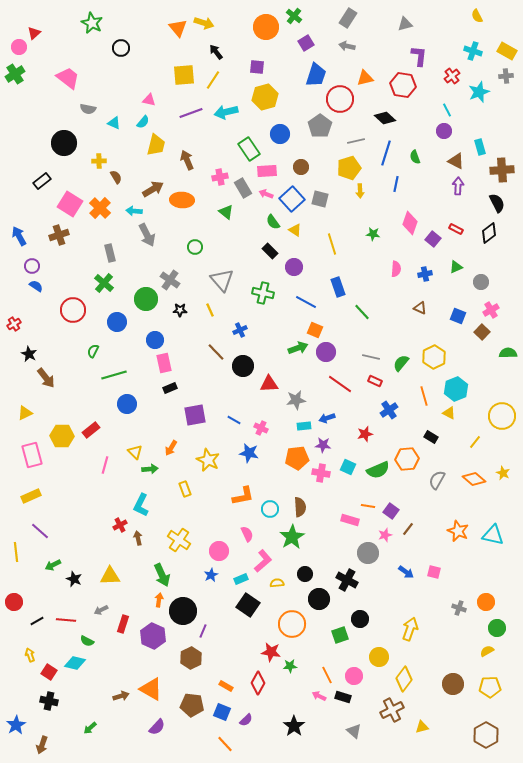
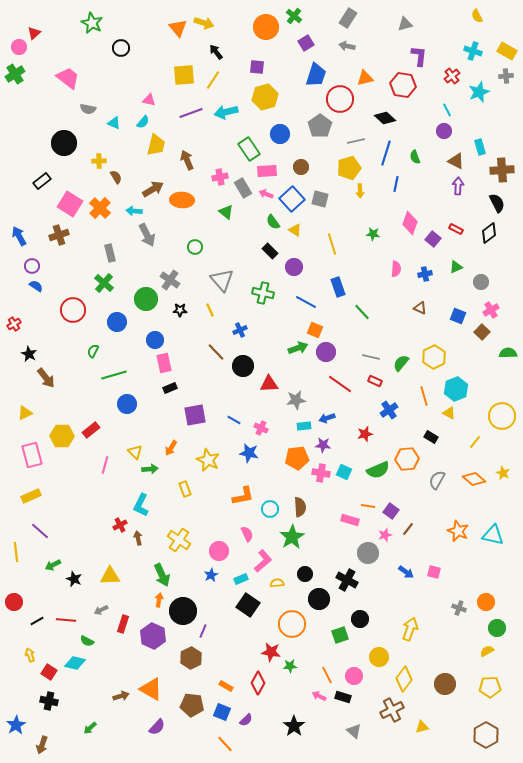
cyan square at (348, 467): moved 4 px left, 5 px down
brown circle at (453, 684): moved 8 px left
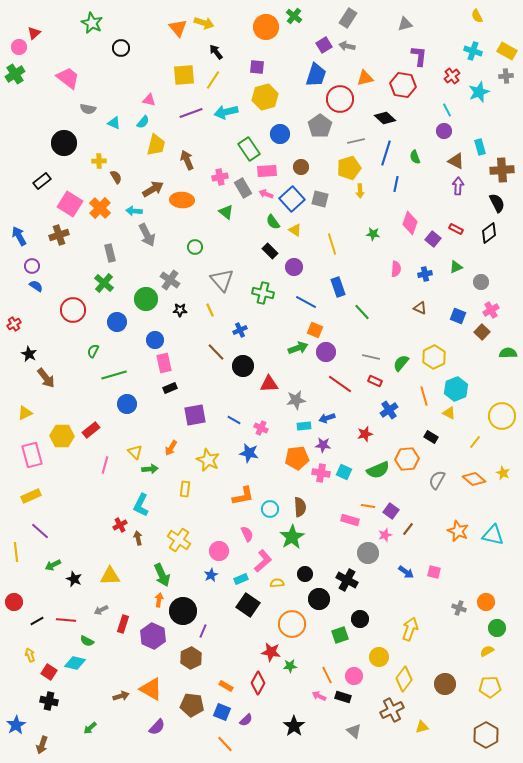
purple square at (306, 43): moved 18 px right, 2 px down
yellow rectangle at (185, 489): rotated 28 degrees clockwise
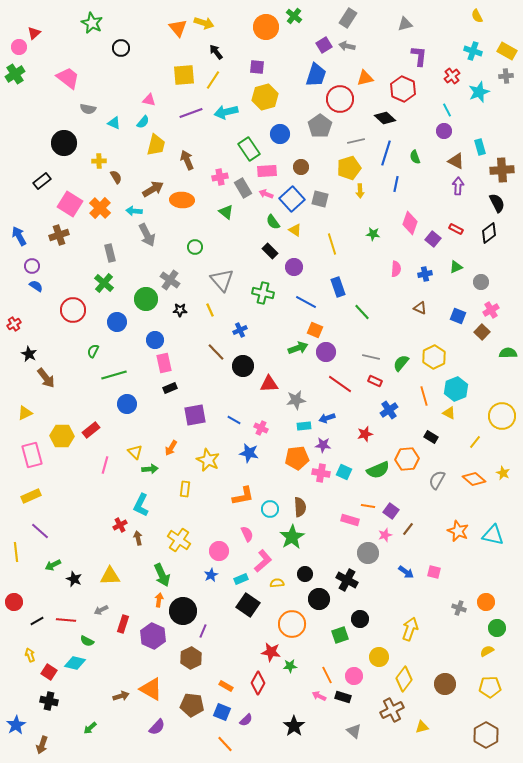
red hexagon at (403, 85): moved 4 px down; rotated 15 degrees clockwise
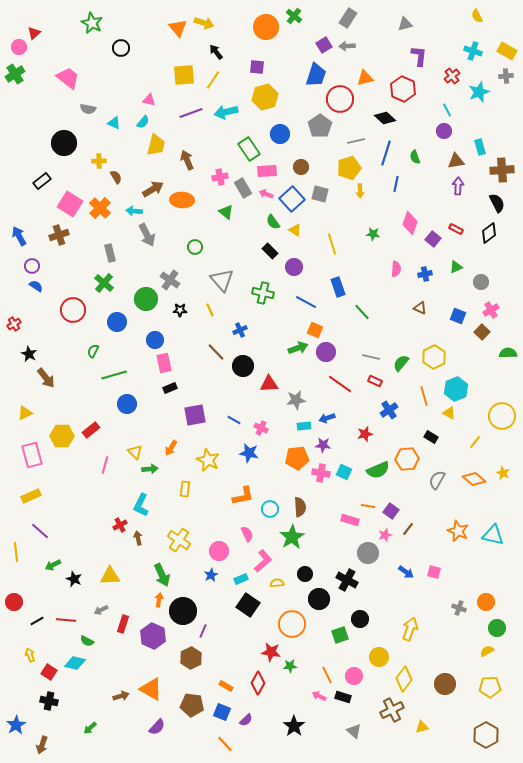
gray arrow at (347, 46): rotated 14 degrees counterclockwise
brown triangle at (456, 161): rotated 36 degrees counterclockwise
gray square at (320, 199): moved 5 px up
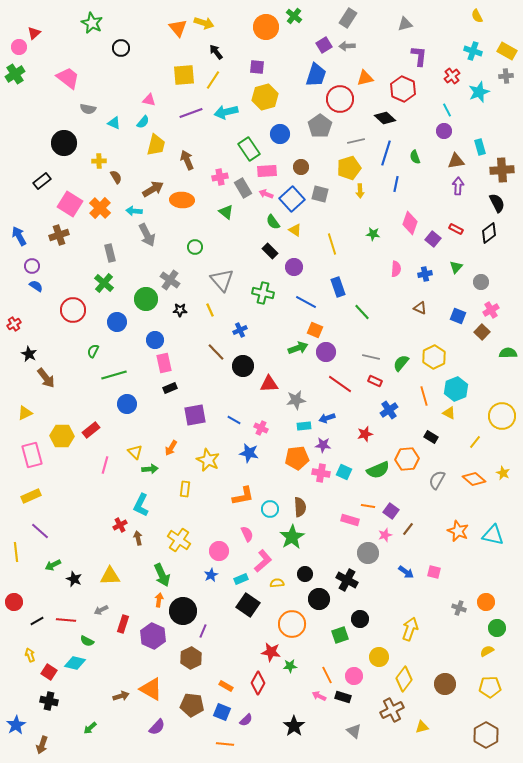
green triangle at (456, 267): rotated 24 degrees counterclockwise
orange line at (225, 744): rotated 42 degrees counterclockwise
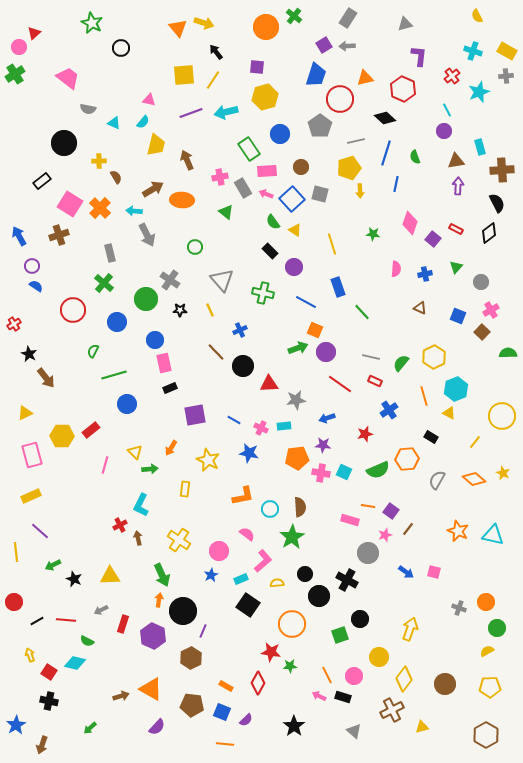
cyan rectangle at (304, 426): moved 20 px left
pink semicircle at (247, 534): rotated 28 degrees counterclockwise
black circle at (319, 599): moved 3 px up
